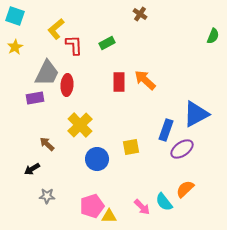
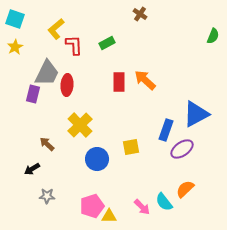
cyan square: moved 3 px down
purple rectangle: moved 2 px left, 4 px up; rotated 66 degrees counterclockwise
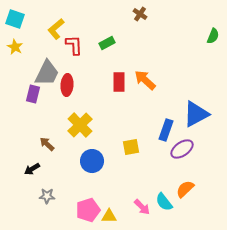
yellow star: rotated 14 degrees counterclockwise
blue circle: moved 5 px left, 2 px down
pink pentagon: moved 4 px left, 4 px down
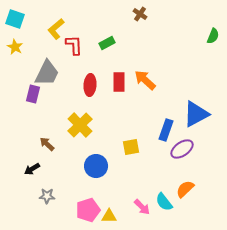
red ellipse: moved 23 px right
blue circle: moved 4 px right, 5 px down
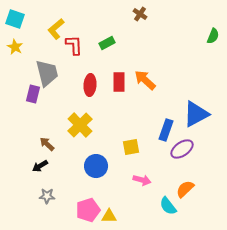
gray trapezoid: rotated 40 degrees counterclockwise
black arrow: moved 8 px right, 3 px up
cyan semicircle: moved 4 px right, 4 px down
pink arrow: moved 27 px up; rotated 30 degrees counterclockwise
